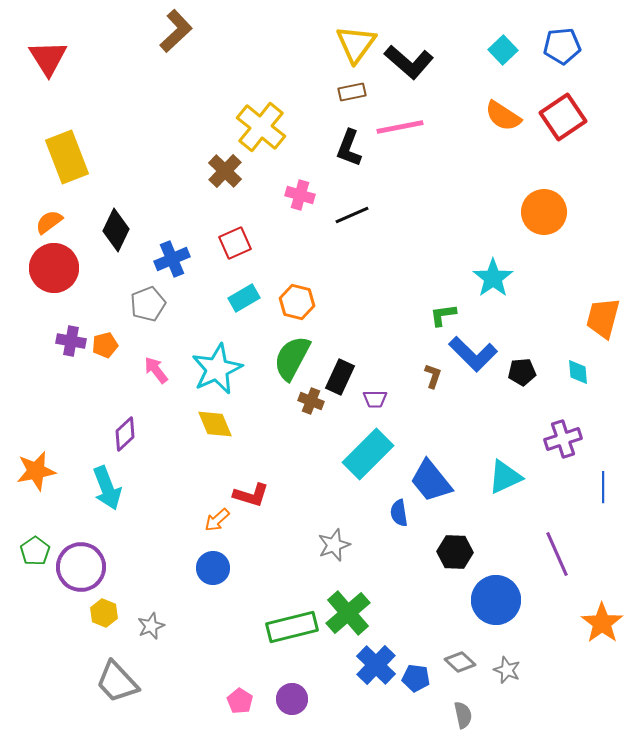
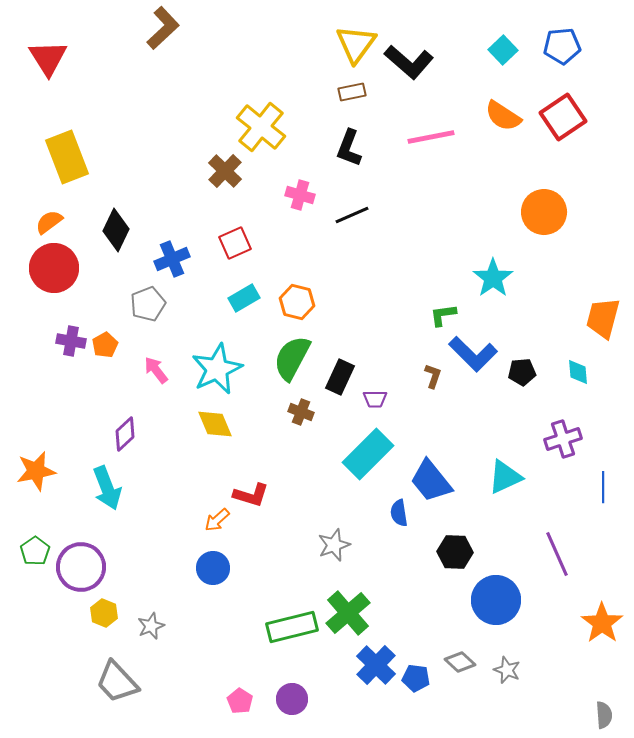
brown L-shape at (176, 31): moved 13 px left, 3 px up
pink line at (400, 127): moved 31 px right, 10 px down
orange pentagon at (105, 345): rotated 15 degrees counterclockwise
brown cross at (311, 401): moved 10 px left, 11 px down
gray semicircle at (463, 715): moved 141 px right; rotated 8 degrees clockwise
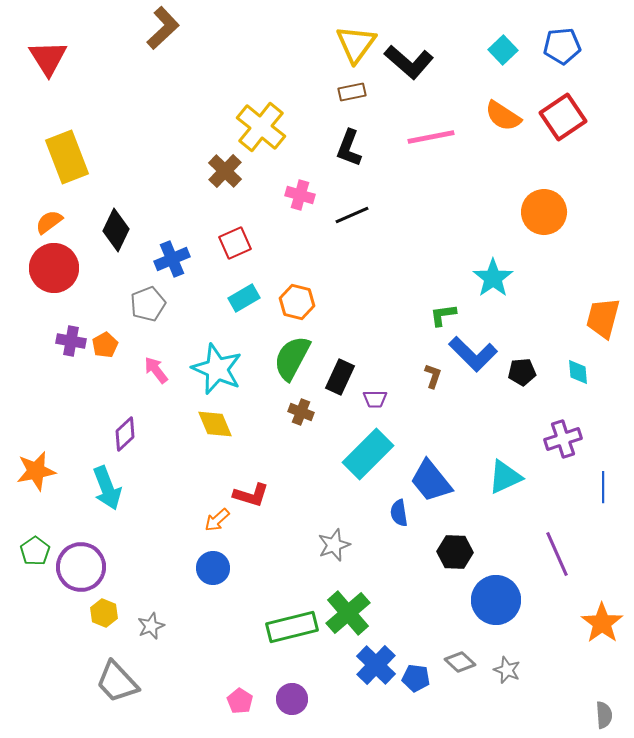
cyan star at (217, 369): rotated 24 degrees counterclockwise
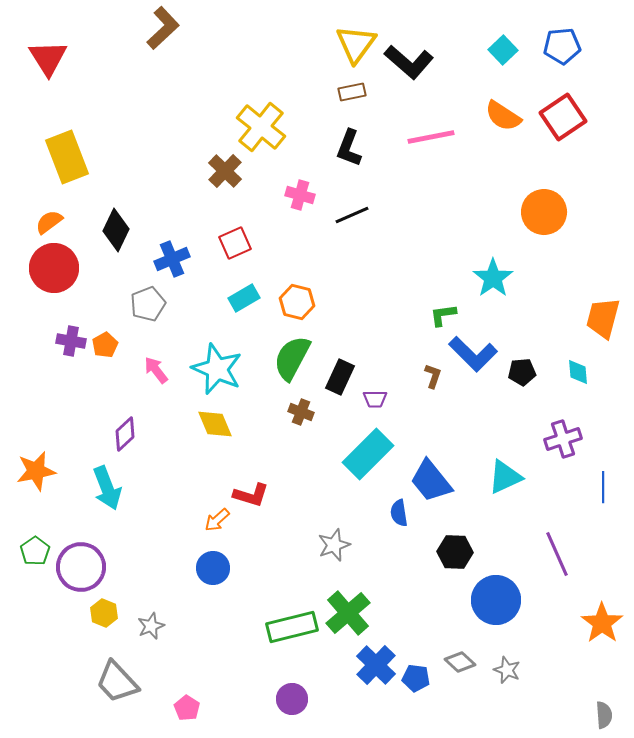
pink pentagon at (240, 701): moved 53 px left, 7 px down
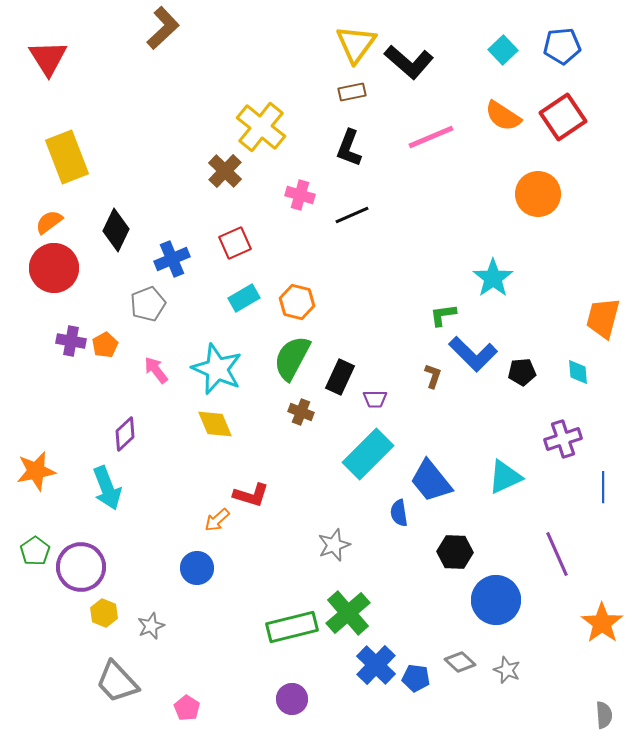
pink line at (431, 137): rotated 12 degrees counterclockwise
orange circle at (544, 212): moved 6 px left, 18 px up
blue circle at (213, 568): moved 16 px left
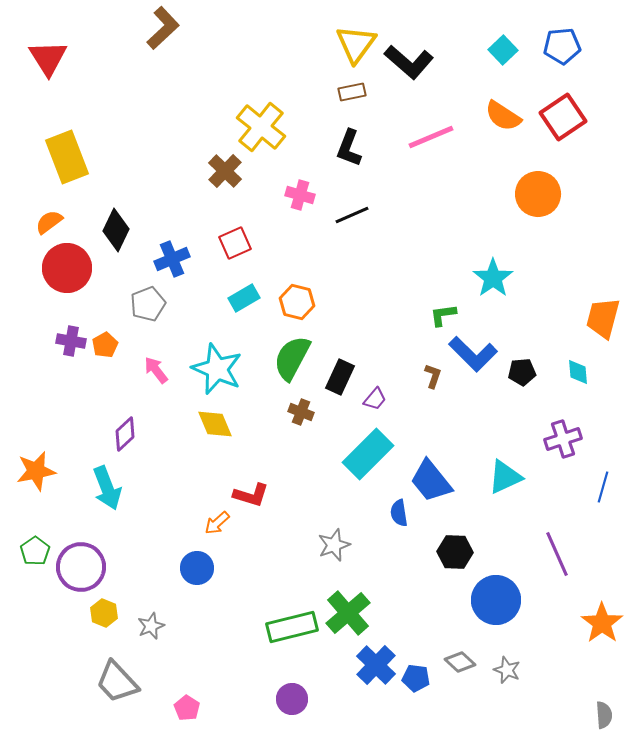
red circle at (54, 268): moved 13 px right
purple trapezoid at (375, 399): rotated 50 degrees counterclockwise
blue line at (603, 487): rotated 16 degrees clockwise
orange arrow at (217, 520): moved 3 px down
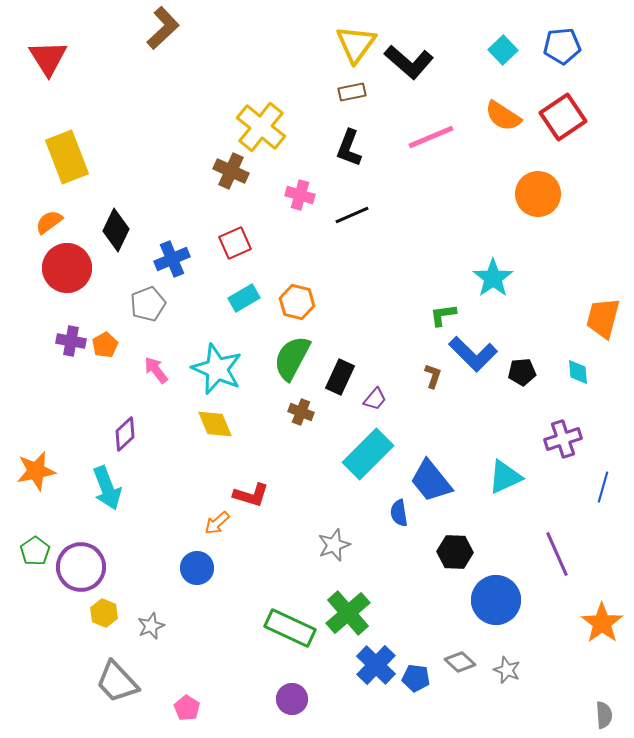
brown cross at (225, 171): moved 6 px right; rotated 20 degrees counterclockwise
green rectangle at (292, 627): moved 2 px left, 1 px down; rotated 39 degrees clockwise
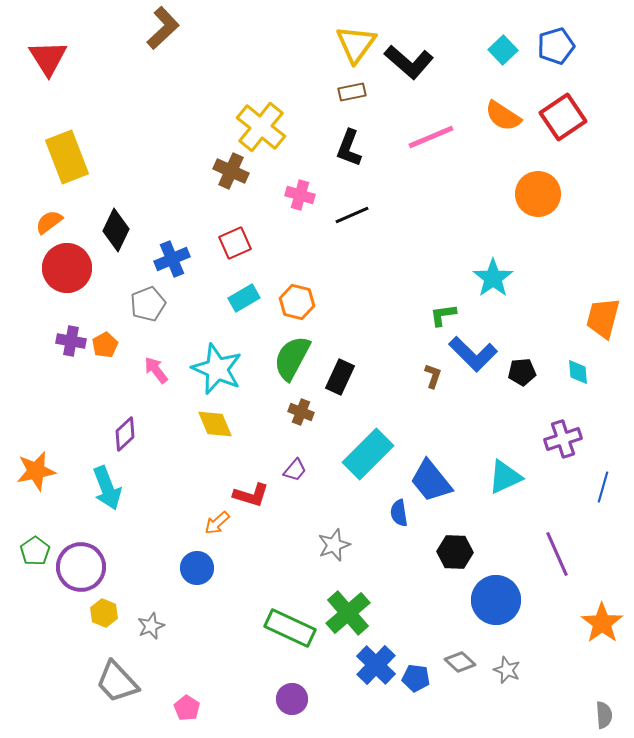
blue pentagon at (562, 46): moved 6 px left; rotated 12 degrees counterclockwise
purple trapezoid at (375, 399): moved 80 px left, 71 px down
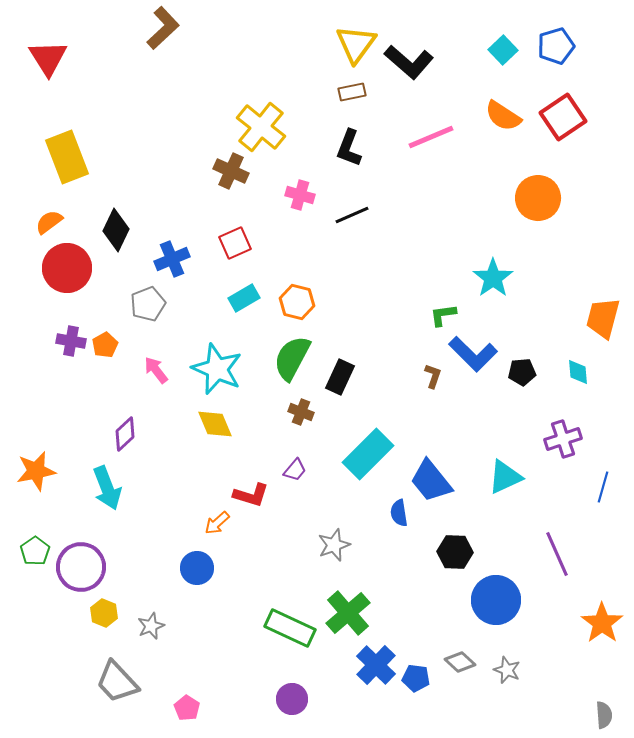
orange circle at (538, 194): moved 4 px down
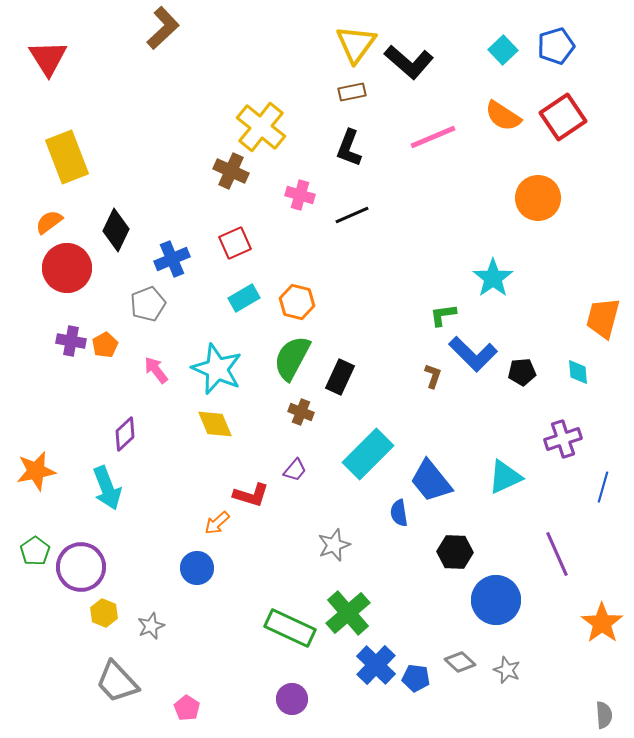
pink line at (431, 137): moved 2 px right
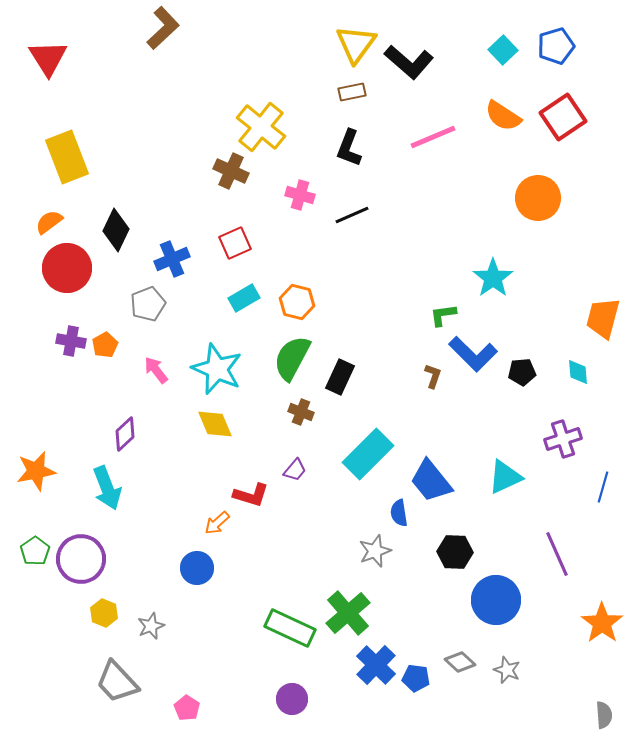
gray star at (334, 545): moved 41 px right, 6 px down
purple circle at (81, 567): moved 8 px up
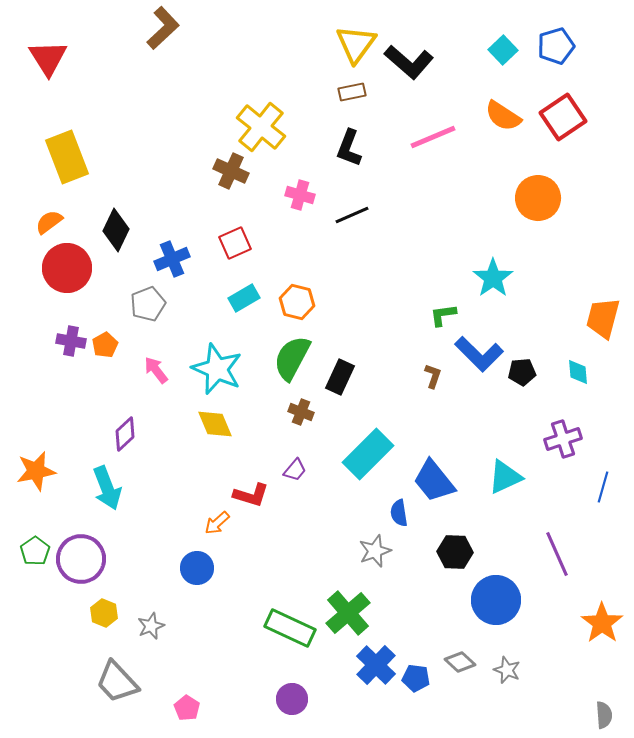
blue L-shape at (473, 354): moved 6 px right
blue trapezoid at (431, 481): moved 3 px right
